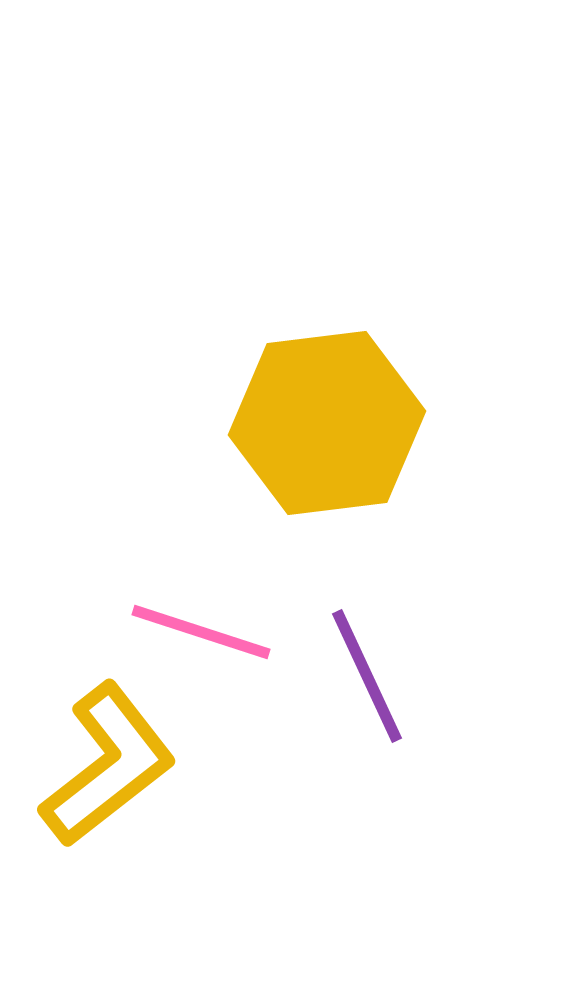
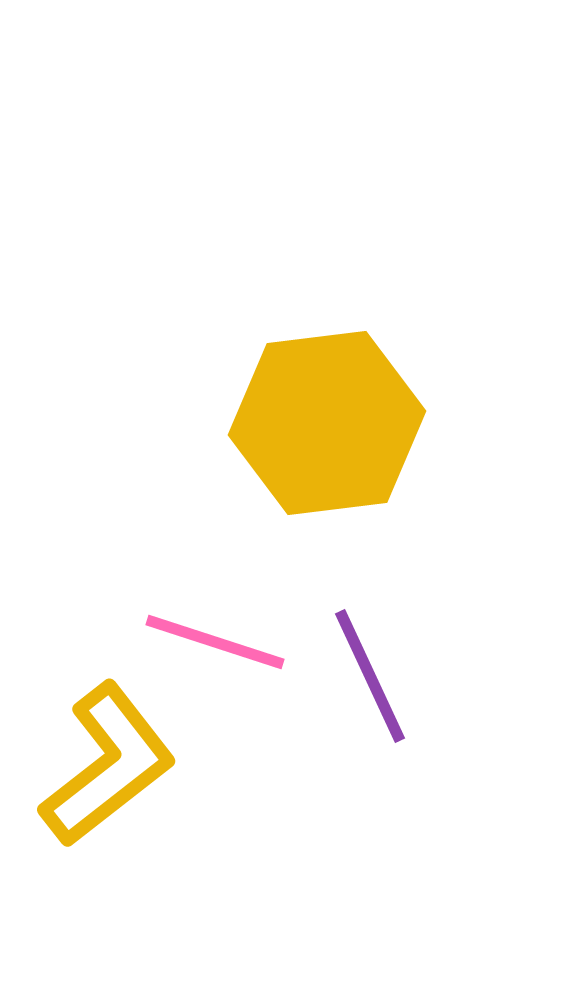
pink line: moved 14 px right, 10 px down
purple line: moved 3 px right
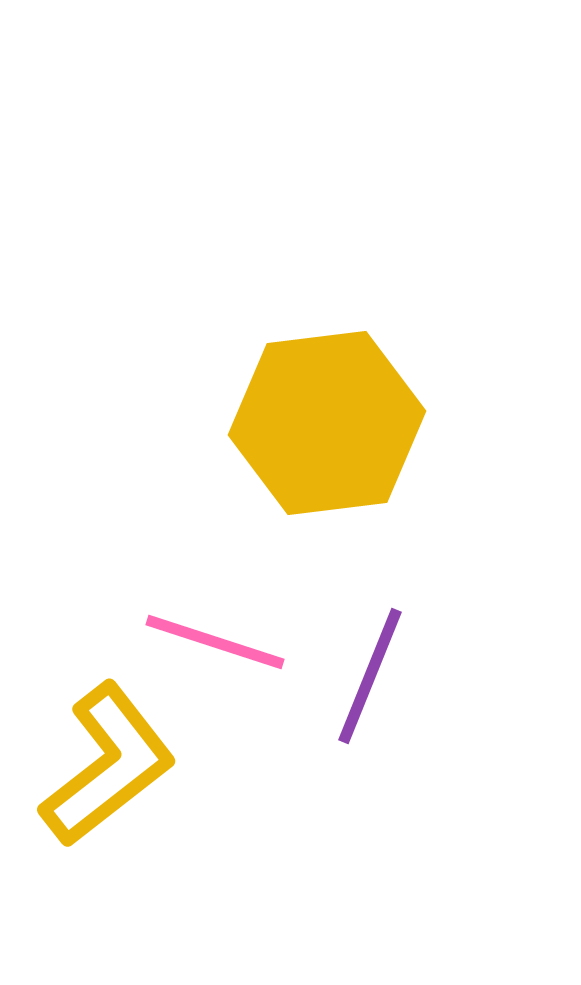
purple line: rotated 47 degrees clockwise
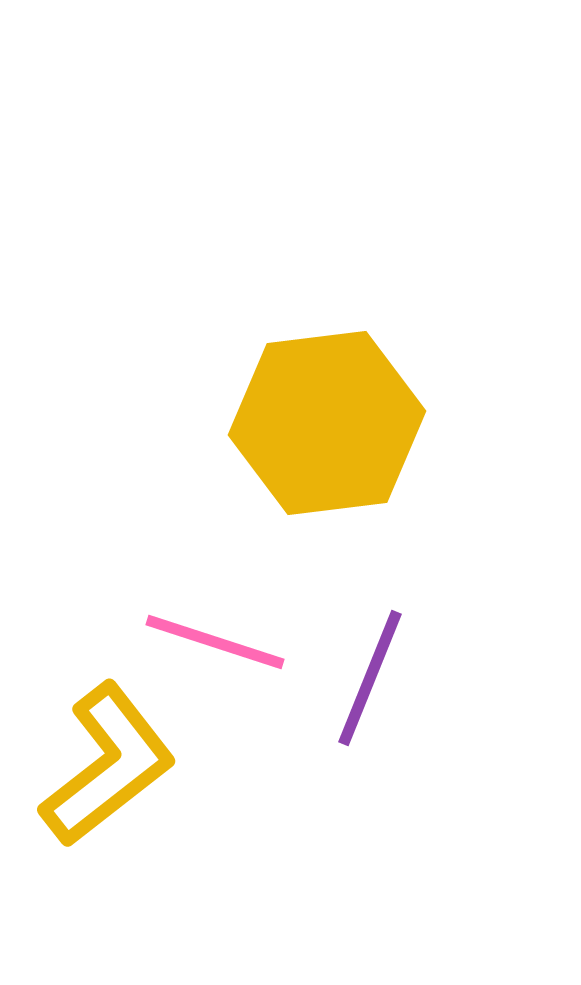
purple line: moved 2 px down
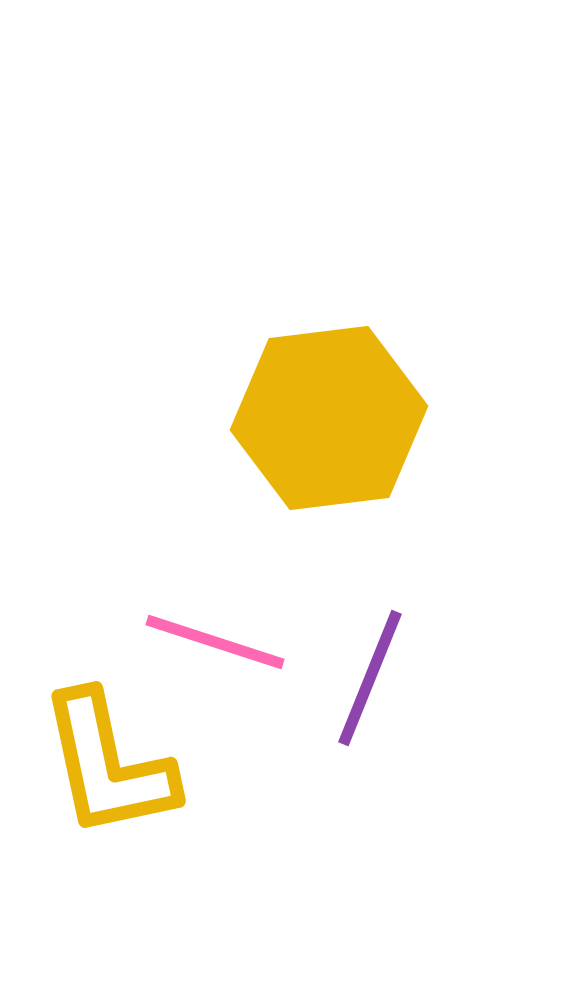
yellow hexagon: moved 2 px right, 5 px up
yellow L-shape: rotated 116 degrees clockwise
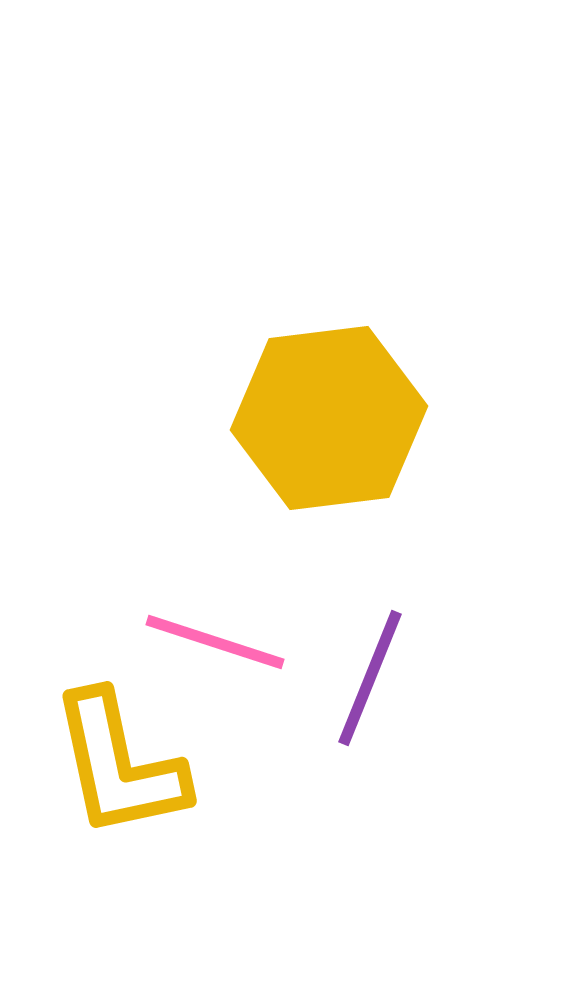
yellow L-shape: moved 11 px right
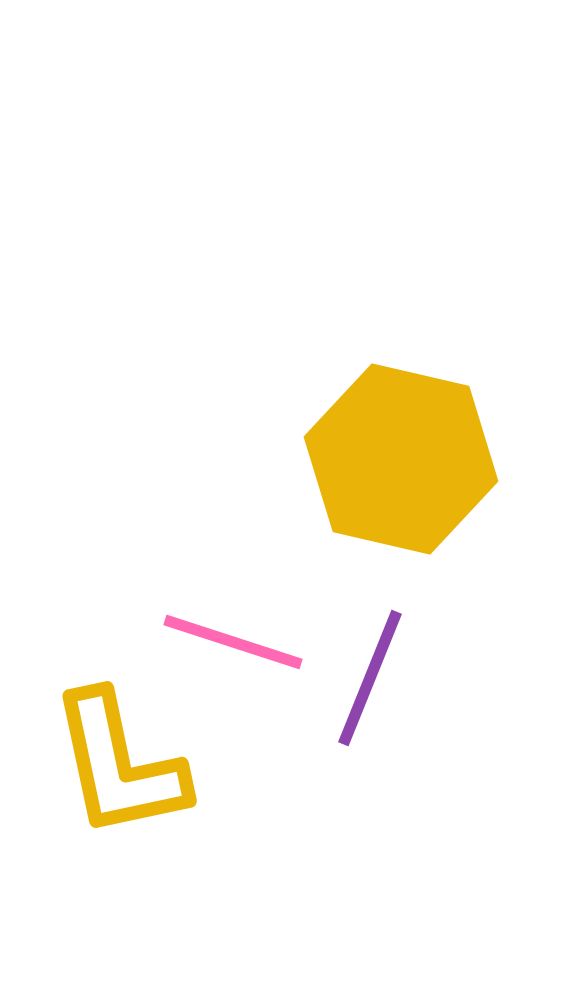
yellow hexagon: moved 72 px right, 41 px down; rotated 20 degrees clockwise
pink line: moved 18 px right
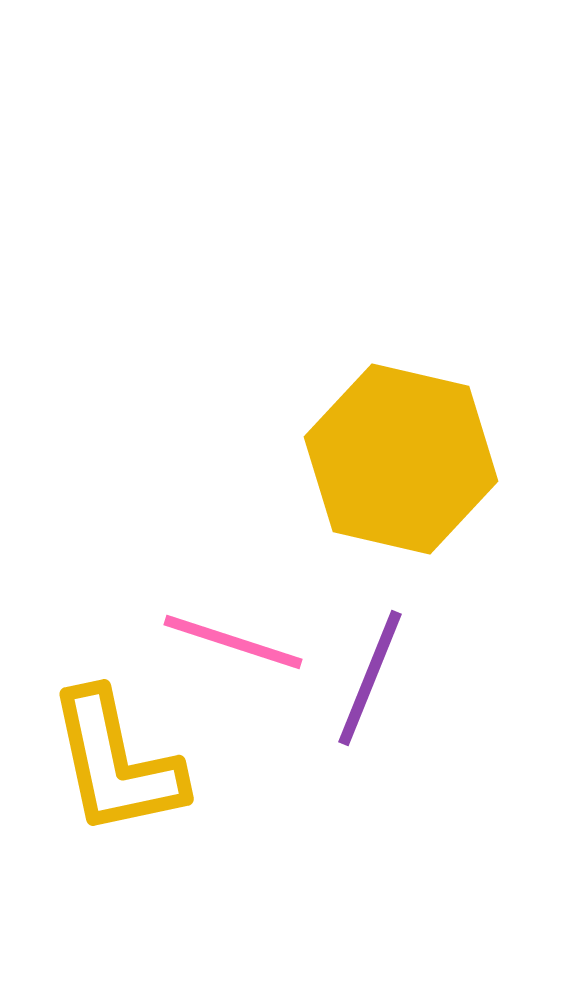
yellow L-shape: moved 3 px left, 2 px up
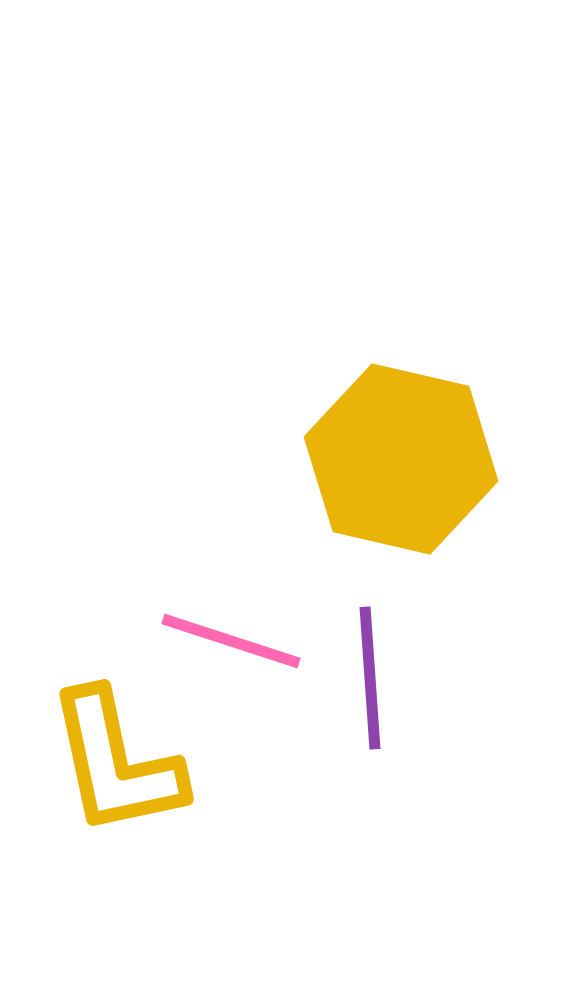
pink line: moved 2 px left, 1 px up
purple line: rotated 26 degrees counterclockwise
